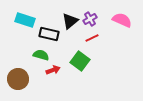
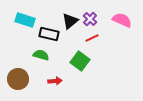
purple cross: rotated 16 degrees counterclockwise
red arrow: moved 2 px right, 11 px down; rotated 16 degrees clockwise
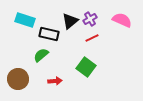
purple cross: rotated 16 degrees clockwise
green semicircle: rotated 56 degrees counterclockwise
green square: moved 6 px right, 6 px down
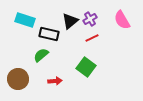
pink semicircle: rotated 144 degrees counterclockwise
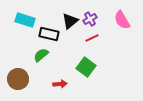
red arrow: moved 5 px right, 3 px down
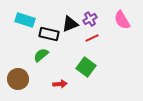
black triangle: moved 3 px down; rotated 18 degrees clockwise
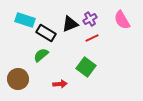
black rectangle: moved 3 px left, 1 px up; rotated 18 degrees clockwise
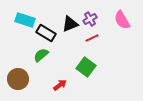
red arrow: moved 1 px down; rotated 32 degrees counterclockwise
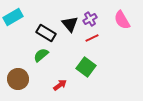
cyan rectangle: moved 12 px left, 3 px up; rotated 48 degrees counterclockwise
black triangle: rotated 48 degrees counterclockwise
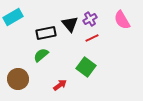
black rectangle: rotated 42 degrees counterclockwise
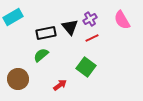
black triangle: moved 3 px down
